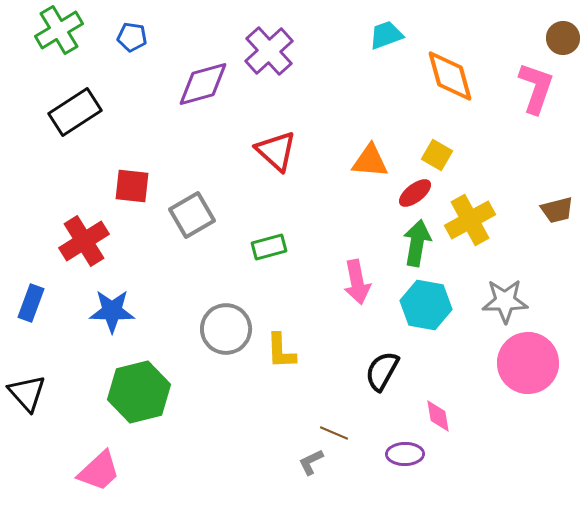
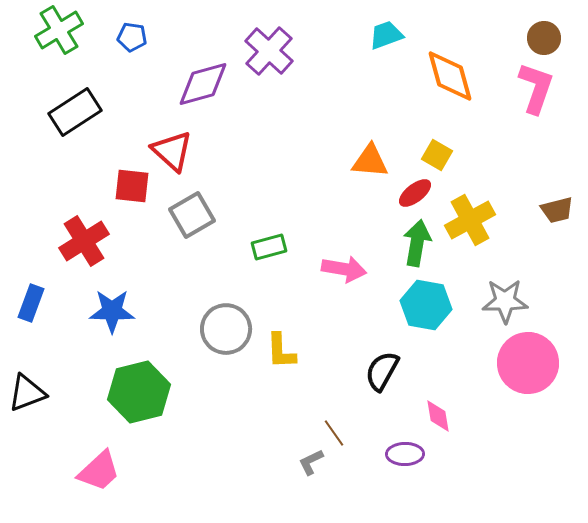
brown circle: moved 19 px left
purple cross: rotated 6 degrees counterclockwise
red triangle: moved 104 px left
pink arrow: moved 13 px left, 13 px up; rotated 69 degrees counterclockwise
black triangle: rotated 51 degrees clockwise
brown line: rotated 32 degrees clockwise
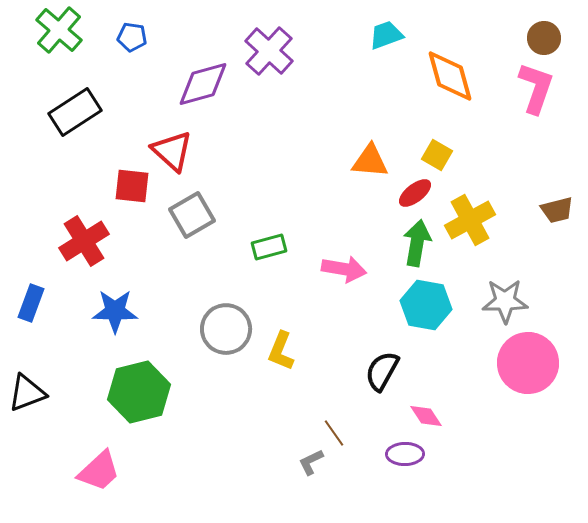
green cross: rotated 18 degrees counterclockwise
blue star: moved 3 px right
yellow L-shape: rotated 24 degrees clockwise
pink diamond: moved 12 px left; rotated 24 degrees counterclockwise
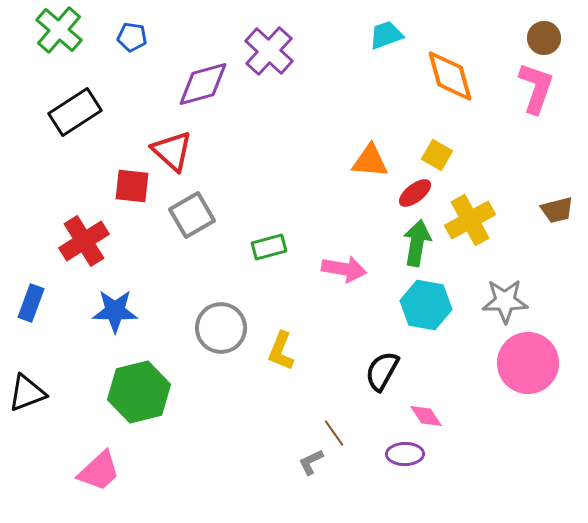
gray circle: moved 5 px left, 1 px up
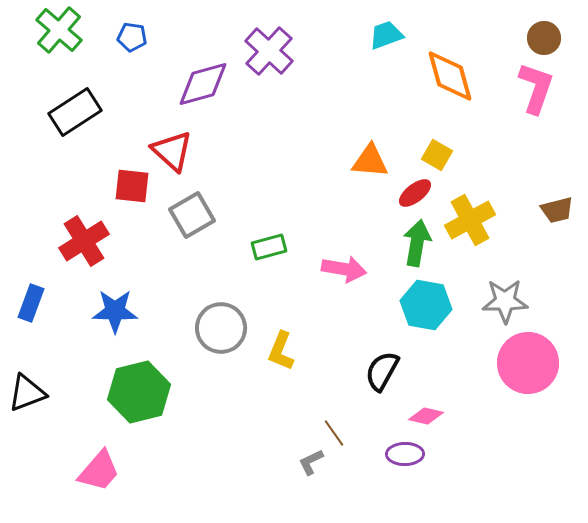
pink diamond: rotated 44 degrees counterclockwise
pink trapezoid: rotated 6 degrees counterclockwise
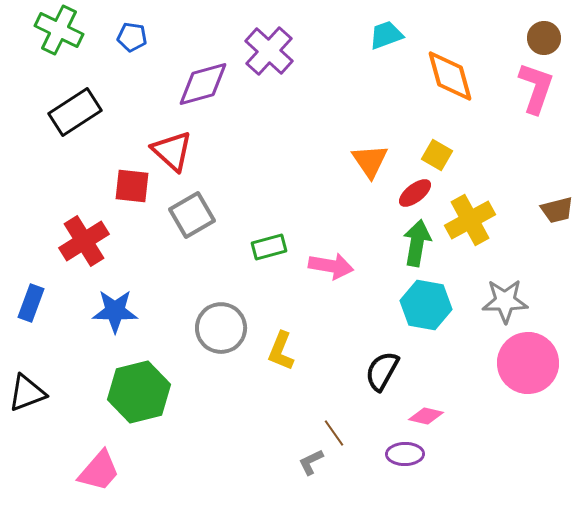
green cross: rotated 15 degrees counterclockwise
orange triangle: rotated 51 degrees clockwise
pink arrow: moved 13 px left, 3 px up
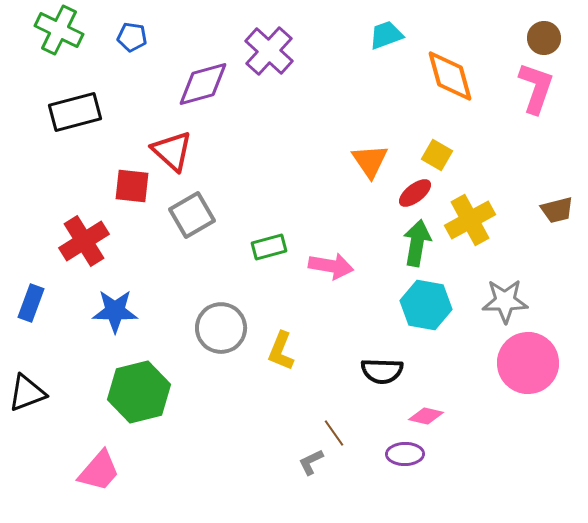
black rectangle: rotated 18 degrees clockwise
black semicircle: rotated 117 degrees counterclockwise
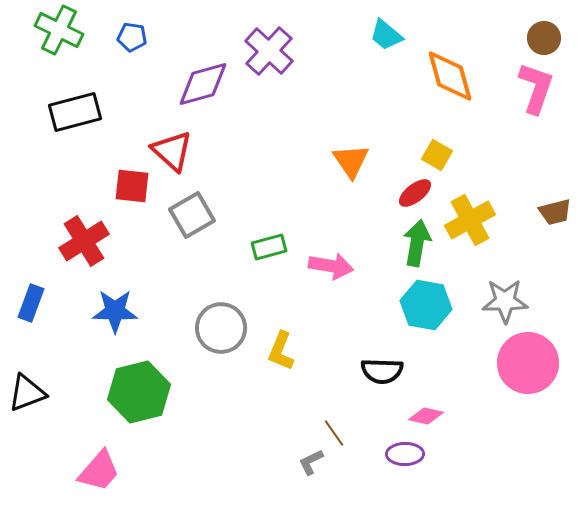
cyan trapezoid: rotated 120 degrees counterclockwise
orange triangle: moved 19 px left
brown trapezoid: moved 2 px left, 2 px down
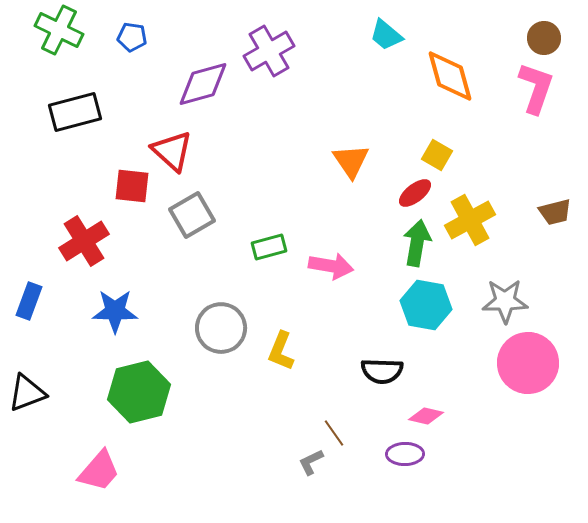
purple cross: rotated 18 degrees clockwise
blue rectangle: moved 2 px left, 2 px up
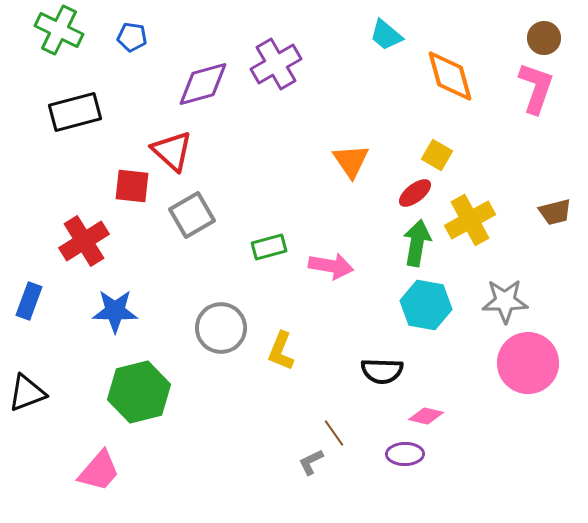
purple cross: moved 7 px right, 13 px down
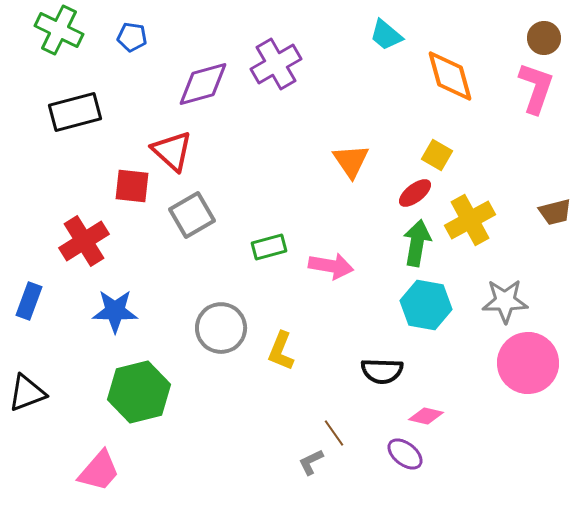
purple ellipse: rotated 39 degrees clockwise
